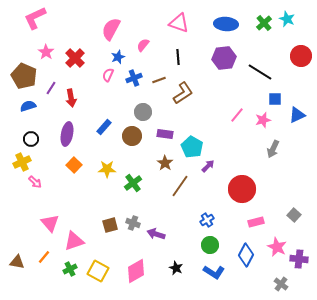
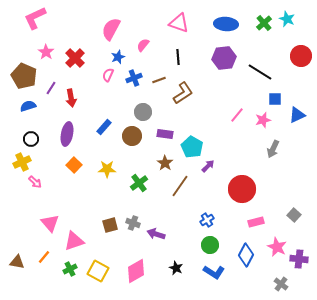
green cross at (133, 183): moved 6 px right
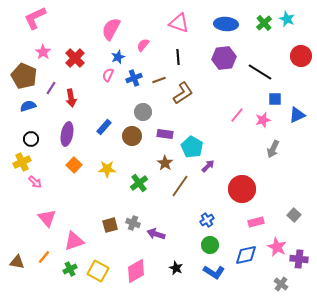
pink star at (46, 52): moved 3 px left
pink triangle at (50, 223): moved 3 px left, 5 px up
blue diamond at (246, 255): rotated 50 degrees clockwise
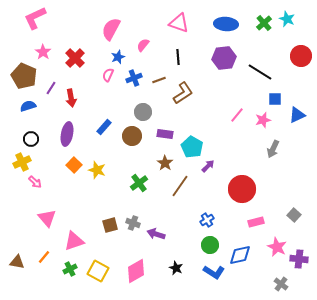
yellow star at (107, 169): moved 10 px left, 1 px down; rotated 18 degrees clockwise
blue diamond at (246, 255): moved 6 px left
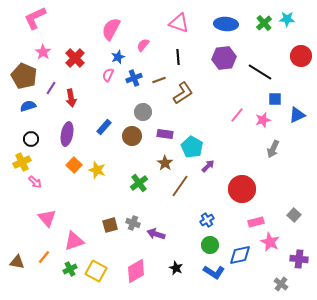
cyan star at (287, 19): rotated 21 degrees counterclockwise
pink star at (277, 247): moved 7 px left, 5 px up
yellow square at (98, 271): moved 2 px left
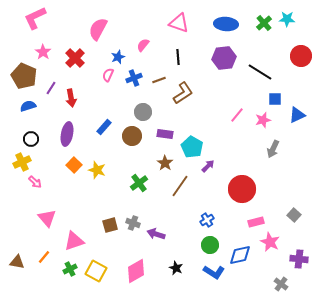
pink semicircle at (111, 29): moved 13 px left
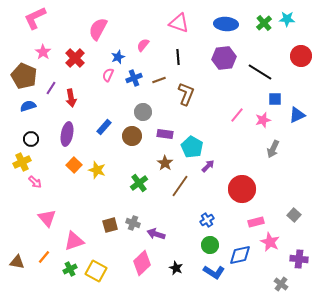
brown L-shape at (183, 93): moved 3 px right, 1 px down; rotated 35 degrees counterclockwise
pink diamond at (136, 271): moved 6 px right, 8 px up; rotated 15 degrees counterclockwise
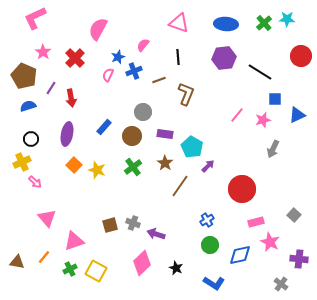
blue cross at (134, 78): moved 7 px up
green cross at (139, 183): moved 6 px left, 16 px up
blue L-shape at (214, 272): moved 11 px down
